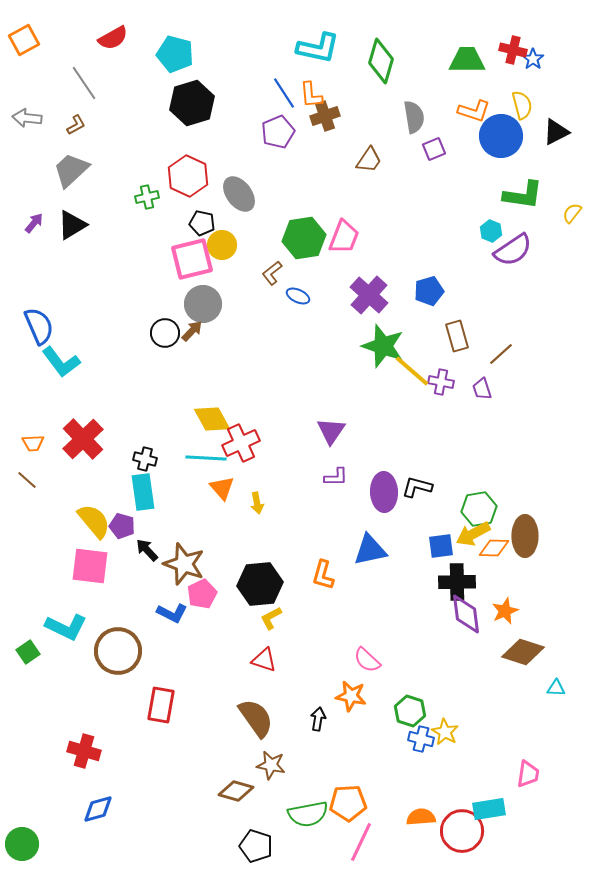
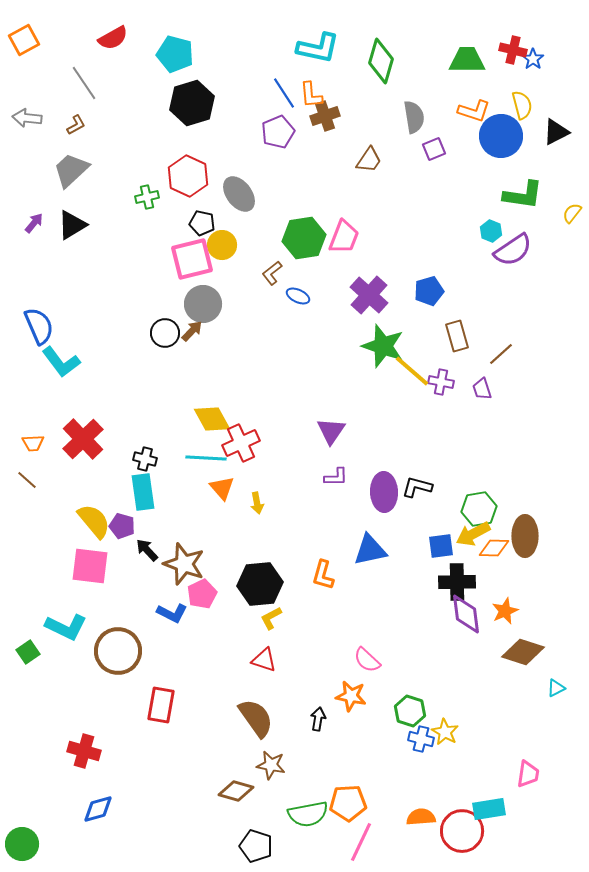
cyan triangle at (556, 688): rotated 30 degrees counterclockwise
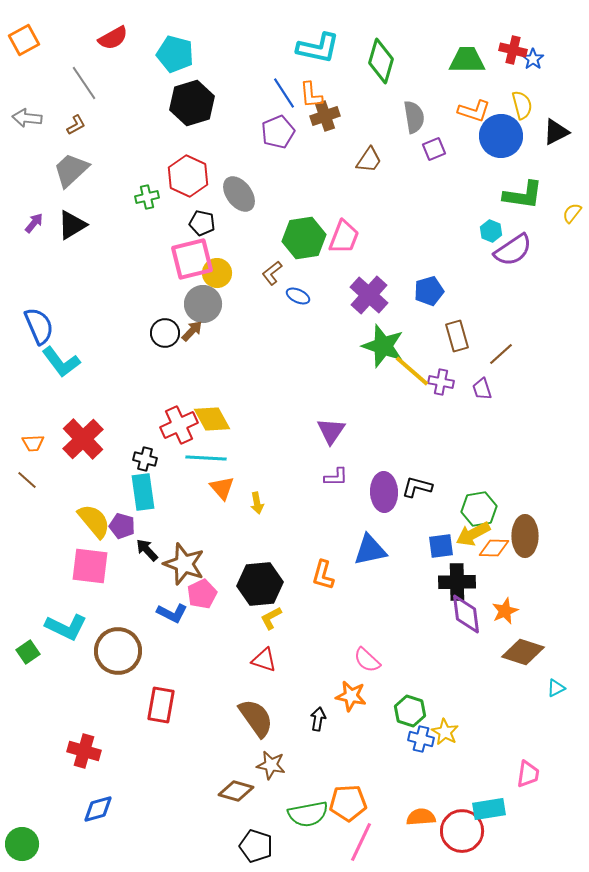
yellow circle at (222, 245): moved 5 px left, 28 px down
red cross at (241, 443): moved 62 px left, 18 px up
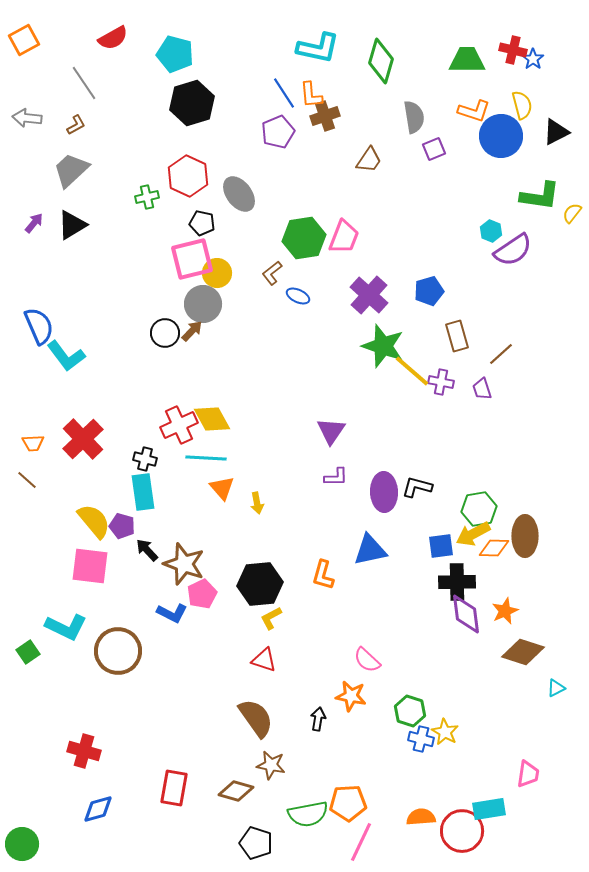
green L-shape at (523, 195): moved 17 px right, 1 px down
cyan L-shape at (61, 362): moved 5 px right, 6 px up
red rectangle at (161, 705): moved 13 px right, 83 px down
black pentagon at (256, 846): moved 3 px up
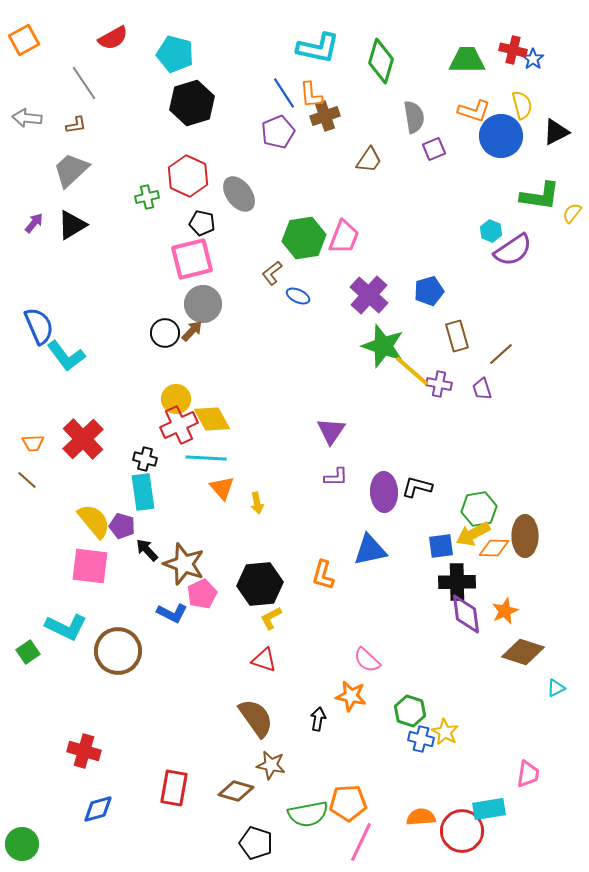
brown L-shape at (76, 125): rotated 20 degrees clockwise
yellow circle at (217, 273): moved 41 px left, 126 px down
purple cross at (441, 382): moved 2 px left, 2 px down
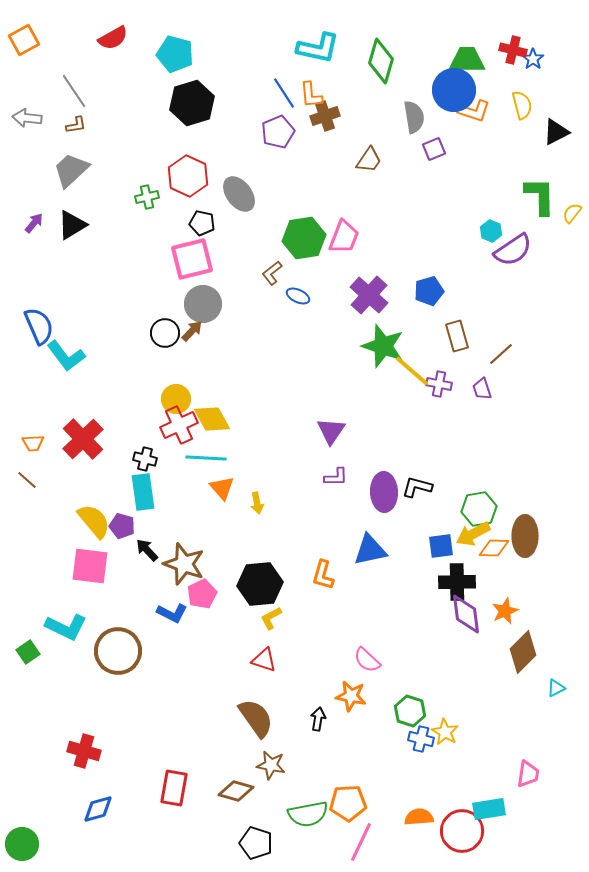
gray line at (84, 83): moved 10 px left, 8 px down
blue circle at (501, 136): moved 47 px left, 46 px up
green L-shape at (540, 196): rotated 99 degrees counterclockwise
brown diamond at (523, 652): rotated 63 degrees counterclockwise
orange semicircle at (421, 817): moved 2 px left
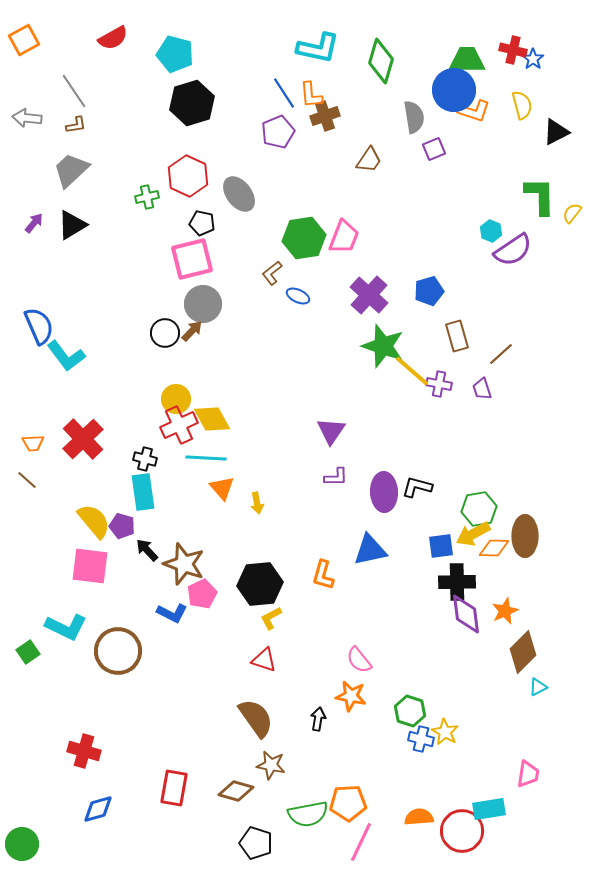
pink semicircle at (367, 660): moved 8 px left; rotated 8 degrees clockwise
cyan triangle at (556, 688): moved 18 px left, 1 px up
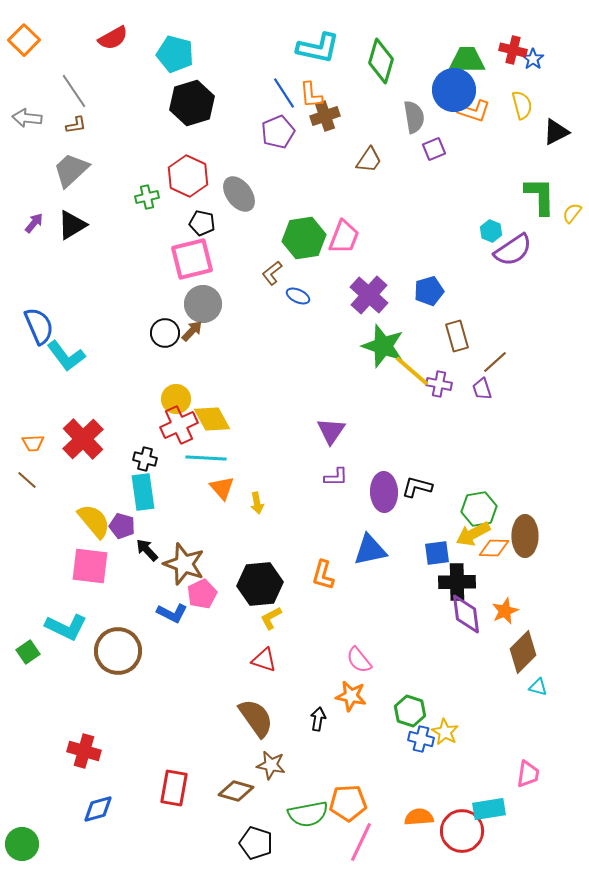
orange square at (24, 40): rotated 16 degrees counterclockwise
brown line at (501, 354): moved 6 px left, 8 px down
blue square at (441, 546): moved 4 px left, 7 px down
cyan triangle at (538, 687): rotated 42 degrees clockwise
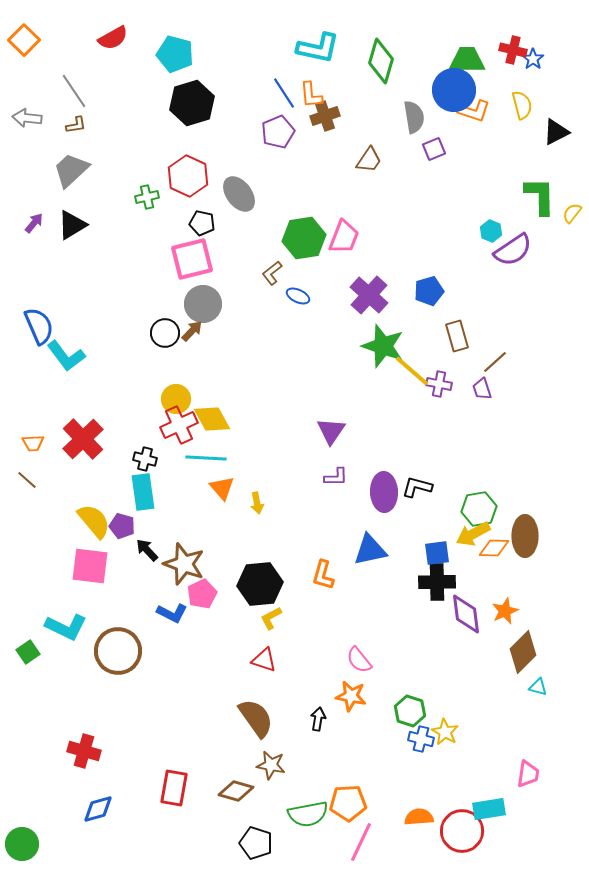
black cross at (457, 582): moved 20 px left
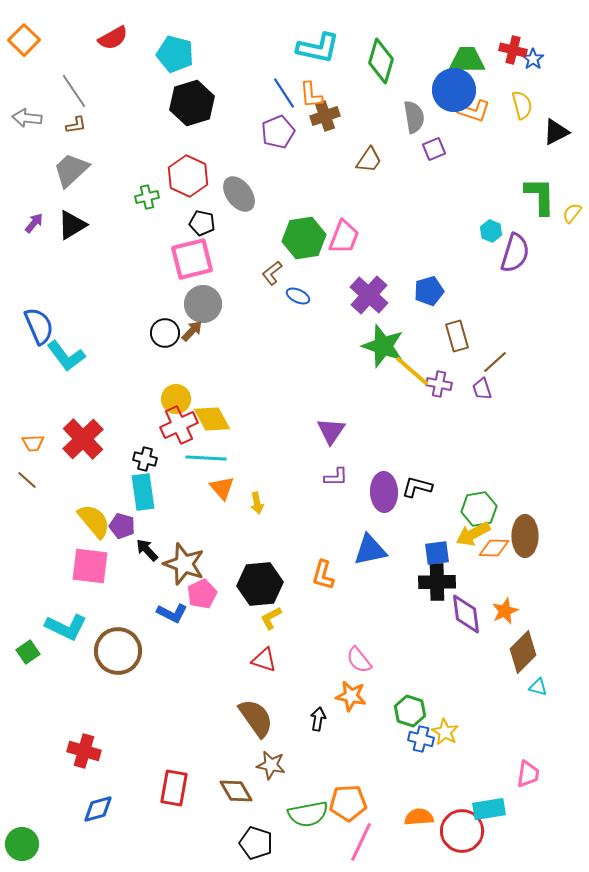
purple semicircle at (513, 250): moved 2 px right, 3 px down; rotated 39 degrees counterclockwise
brown diamond at (236, 791): rotated 44 degrees clockwise
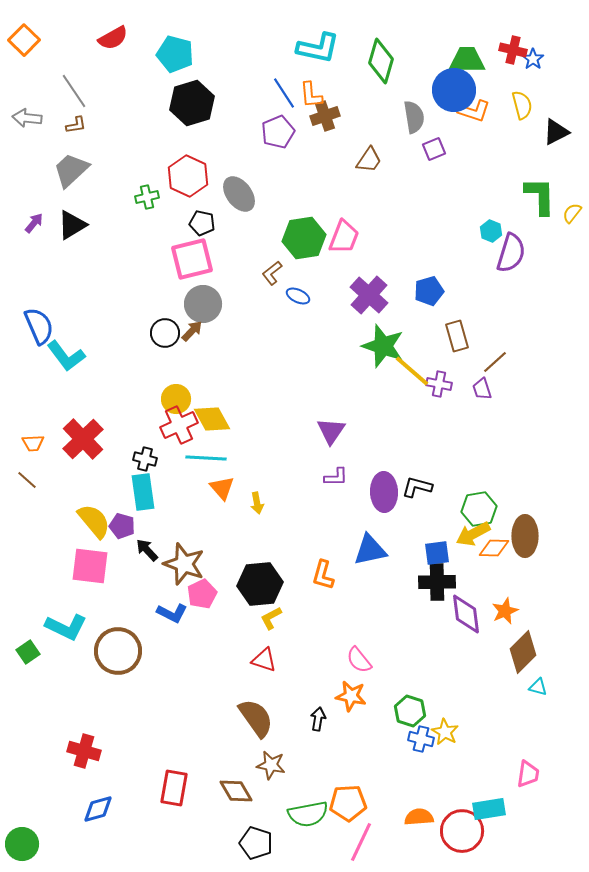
purple semicircle at (515, 253): moved 4 px left
